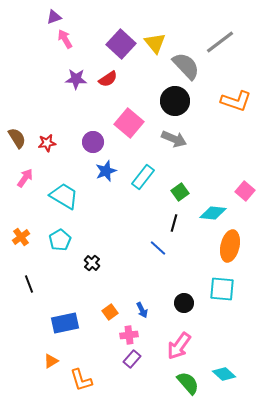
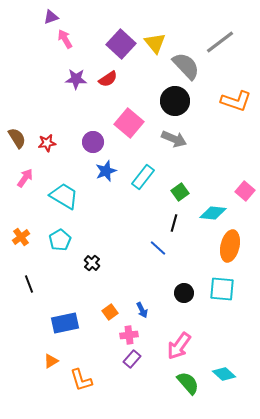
purple triangle at (54, 17): moved 3 px left
black circle at (184, 303): moved 10 px up
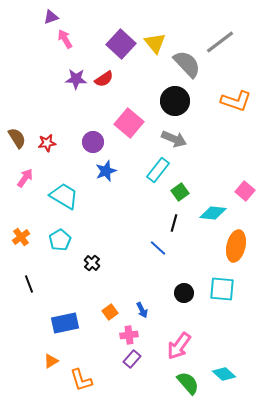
gray semicircle at (186, 66): moved 1 px right, 2 px up
red semicircle at (108, 79): moved 4 px left
cyan rectangle at (143, 177): moved 15 px right, 7 px up
orange ellipse at (230, 246): moved 6 px right
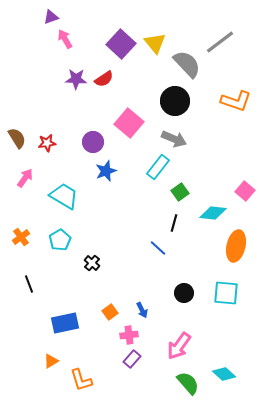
cyan rectangle at (158, 170): moved 3 px up
cyan square at (222, 289): moved 4 px right, 4 px down
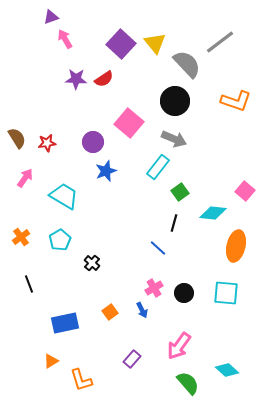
pink cross at (129, 335): moved 25 px right, 47 px up; rotated 24 degrees counterclockwise
cyan diamond at (224, 374): moved 3 px right, 4 px up
